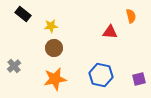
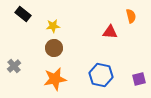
yellow star: moved 2 px right
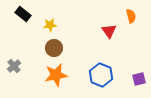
yellow star: moved 3 px left, 1 px up
red triangle: moved 1 px left, 1 px up; rotated 49 degrees clockwise
blue hexagon: rotated 10 degrees clockwise
orange star: moved 1 px right, 4 px up
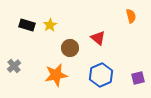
black rectangle: moved 4 px right, 11 px down; rotated 21 degrees counterclockwise
yellow star: rotated 24 degrees counterclockwise
red triangle: moved 11 px left, 7 px down; rotated 14 degrees counterclockwise
brown circle: moved 16 px right
blue hexagon: rotated 15 degrees clockwise
purple square: moved 1 px left, 1 px up
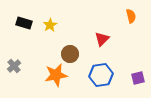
black rectangle: moved 3 px left, 2 px up
red triangle: moved 4 px right, 1 px down; rotated 35 degrees clockwise
brown circle: moved 6 px down
blue hexagon: rotated 15 degrees clockwise
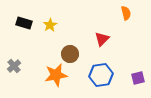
orange semicircle: moved 5 px left, 3 px up
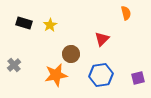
brown circle: moved 1 px right
gray cross: moved 1 px up
